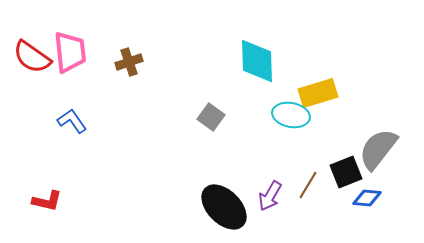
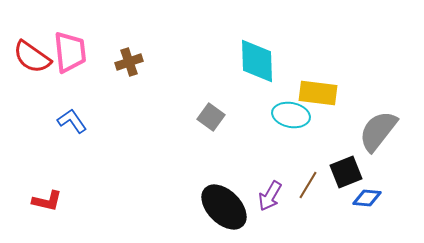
yellow rectangle: rotated 24 degrees clockwise
gray semicircle: moved 18 px up
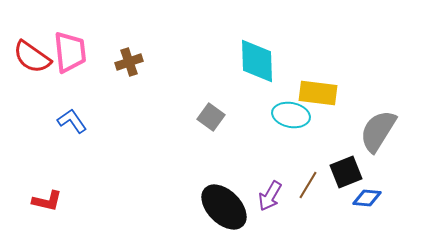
gray semicircle: rotated 6 degrees counterclockwise
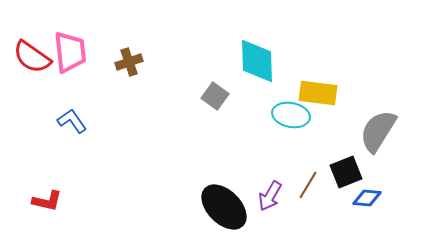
gray square: moved 4 px right, 21 px up
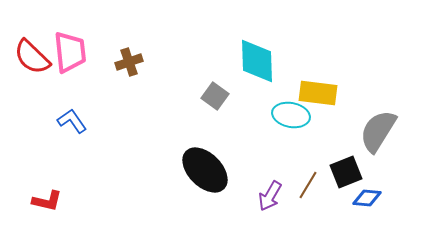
red semicircle: rotated 9 degrees clockwise
black ellipse: moved 19 px left, 37 px up
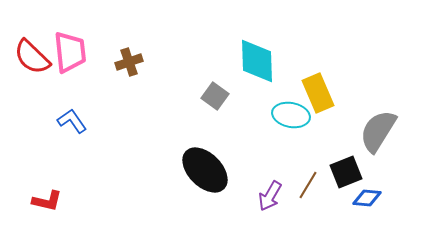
yellow rectangle: rotated 60 degrees clockwise
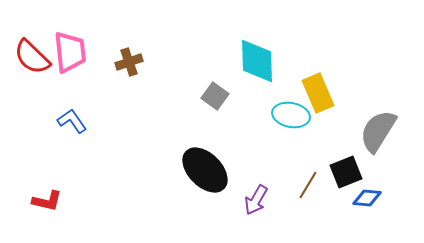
purple arrow: moved 14 px left, 4 px down
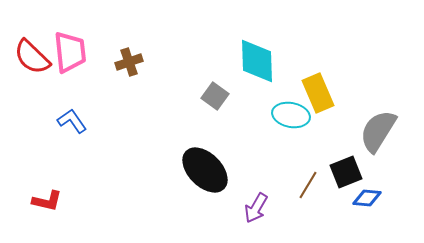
purple arrow: moved 8 px down
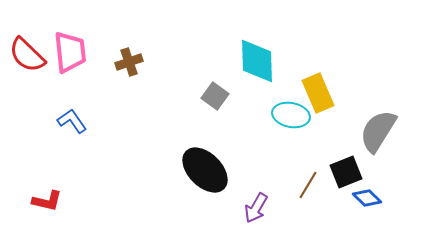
red semicircle: moved 5 px left, 2 px up
blue diamond: rotated 40 degrees clockwise
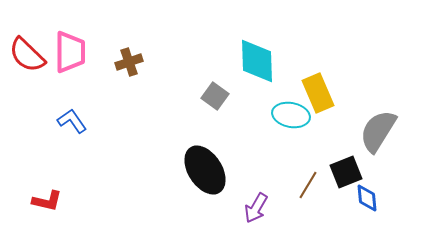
pink trapezoid: rotated 6 degrees clockwise
black ellipse: rotated 12 degrees clockwise
blue diamond: rotated 40 degrees clockwise
